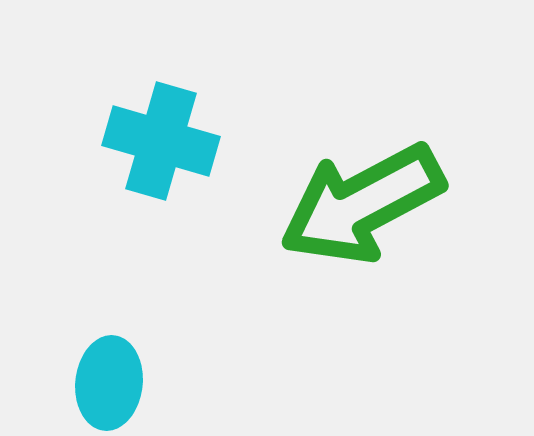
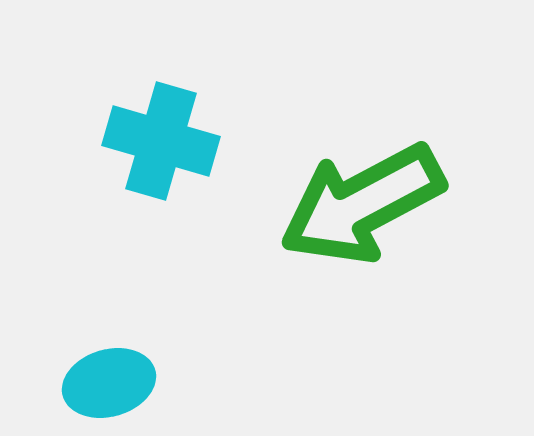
cyan ellipse: rotated 68 degrees clockwise
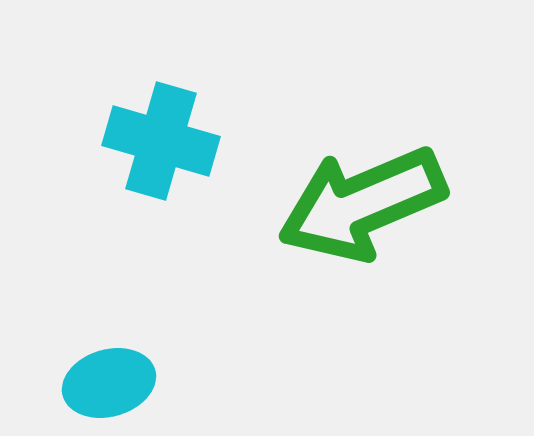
green arrow: rotated 5 degrees clockwise
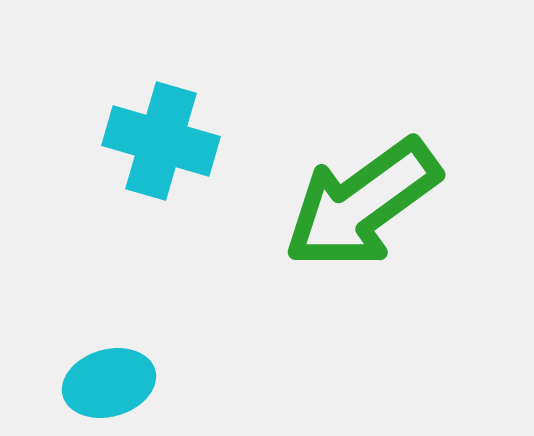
green arrow: rotated 13 degrees counterclockwise
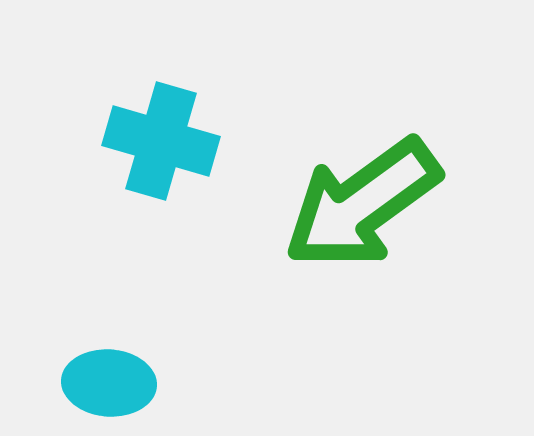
cyan ellipse: rotated 20 degrees clockwise
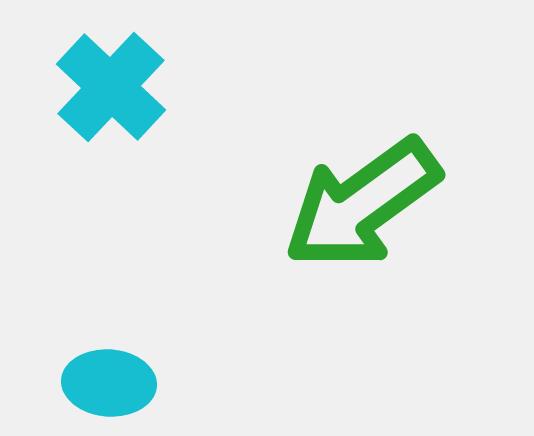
cyan cross: moved 50 px left, 54 px up; rotated 27 degrees clockwise
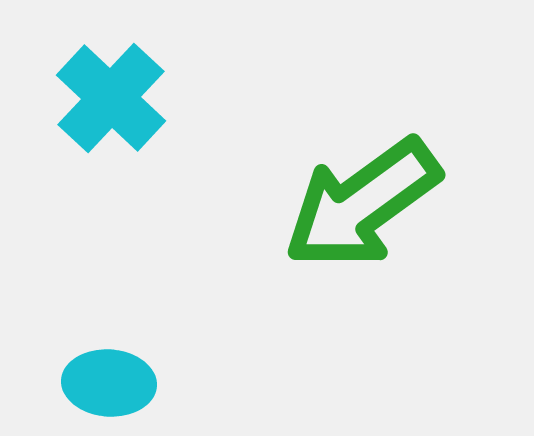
cyan cross: moved 11 px down
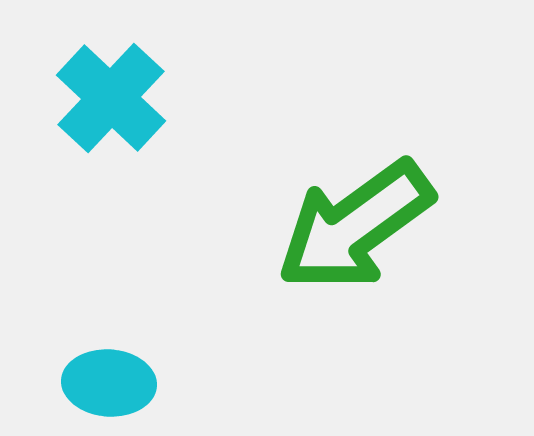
green arrow: moved 7 px left, 22 px down
